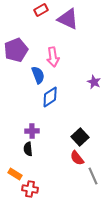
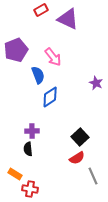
pink arrow: rotated 30 degrees counterclockwise
purple star: moved 2 px right, 1 px down
red semicircle: rotated 84 degrees counterclockwise
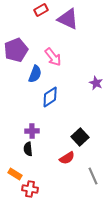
blue semicircle: moved 3 px left, 1 px up; rotated 42 degrees clockwise
red semicircle: moved 10 px left
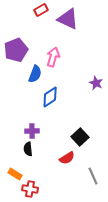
pink arrow: rotated 126 degrees counterclockwise
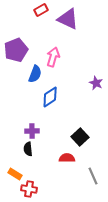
red semicircle: rotated 147 degrees counterclockwise
red cross: moved 1 px left
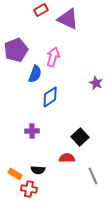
black semicircle: moved 10 px right, 21 px down; rotated 80 degrees counterclockwise
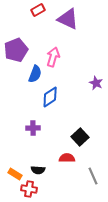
red rectangle: moved 3 px left
purple cross: moved 1 px right, 3 px up
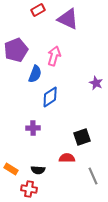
pink arrow: moved 1 px right, 1 px up
black square: moved 2 px right; rotated 24 degrees clockwise
orange rectangle: moved 4 px left, 5 px up
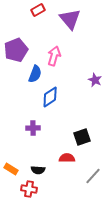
purple triangle: moved 2 px right; rotated 25 degrees clockwise
purple star: moved 1 px left, 3 px up
gray line: rotated 66 degrees clockwise
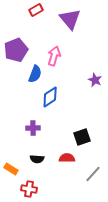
red rectangle: moved 2 px left
black semicircle: moved 1 px left, 11 px up
gray line: moved 2 px up
